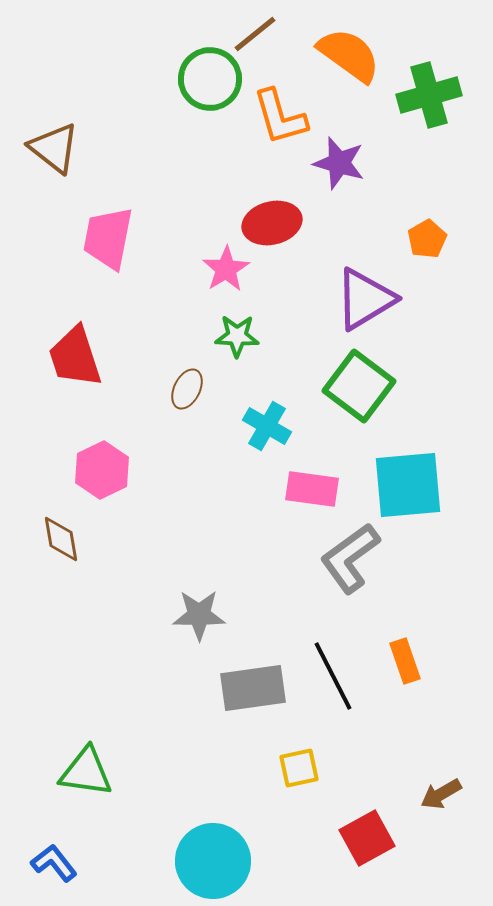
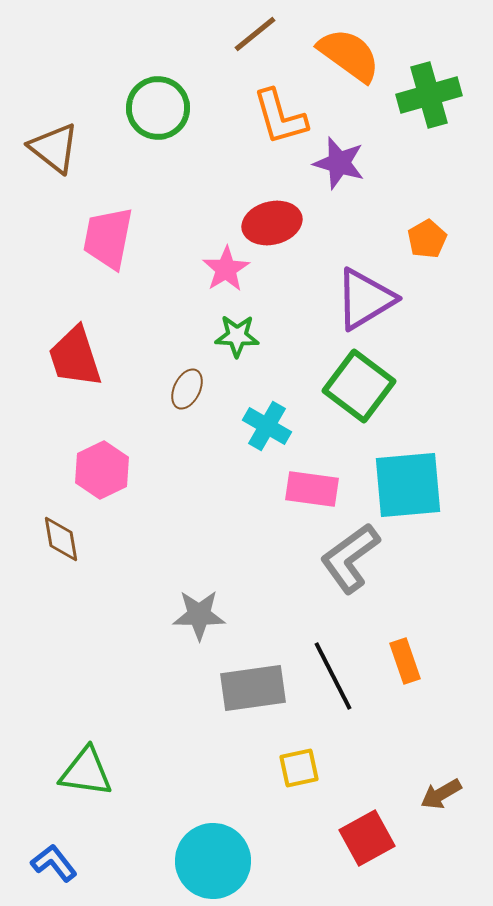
green circle: moved 52 px left, 29 px down
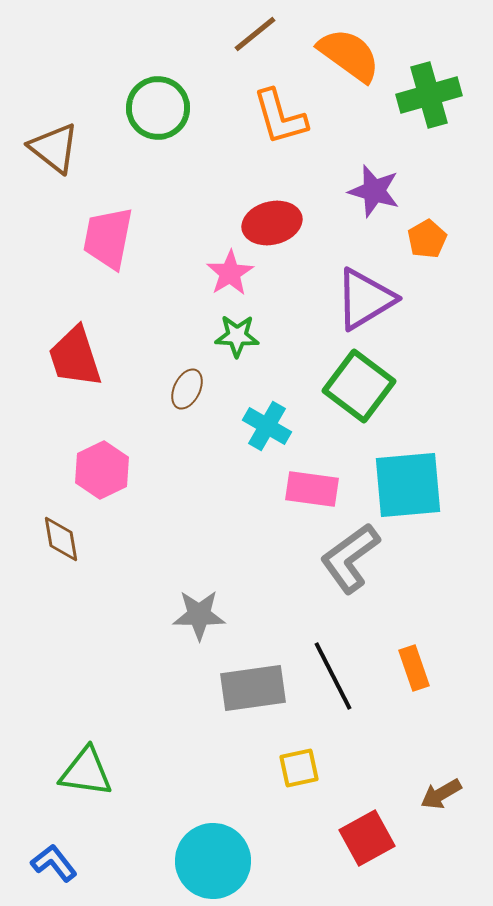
purple star: moved 35 px right, 28 px down
pink star: moved 4 px right, 4 px down
orange rectangle: moved 9 px right, 7 px down
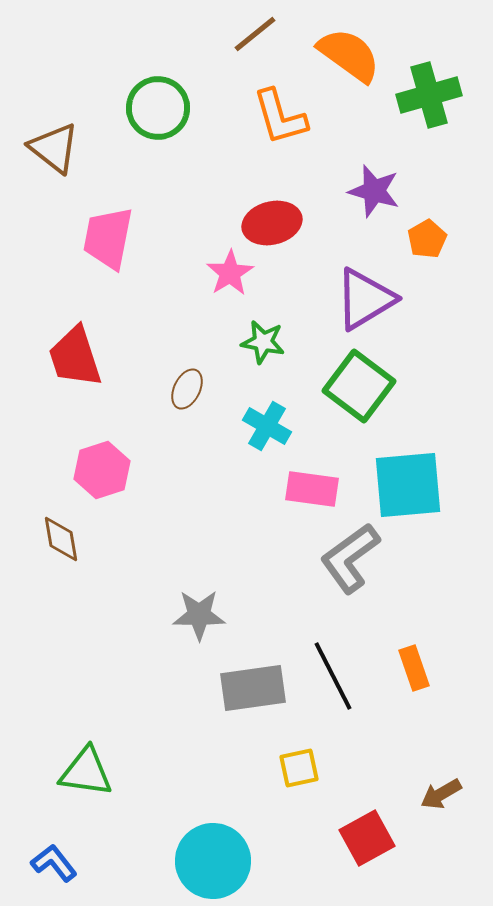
green star: moved 26 px right, 6 px down; rotated 9 degrees clockwise
pink hexagon: rotated 8 degrees clockwise
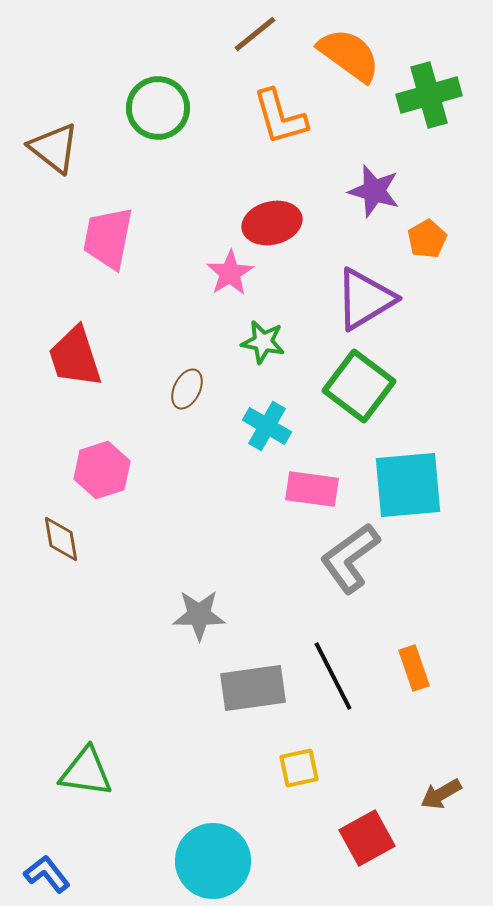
blue L-shape: moved 7 px left, 11 px down
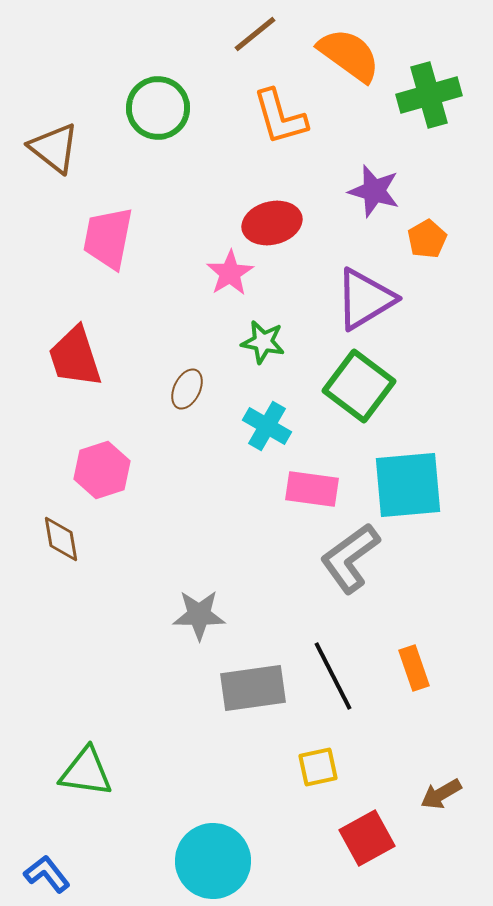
yellow square: moved 19 px right, 1 px up
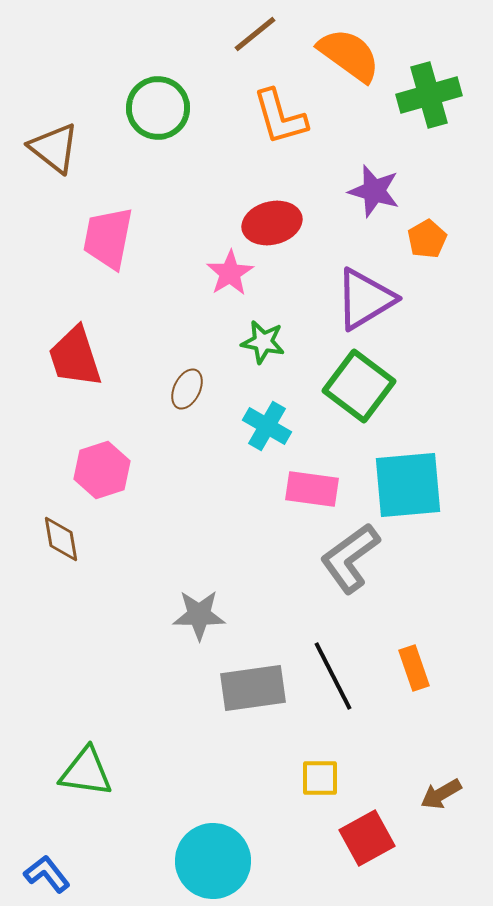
yellow square: moved 2 px right, 11 px down; rotated 12 degrees clockwise
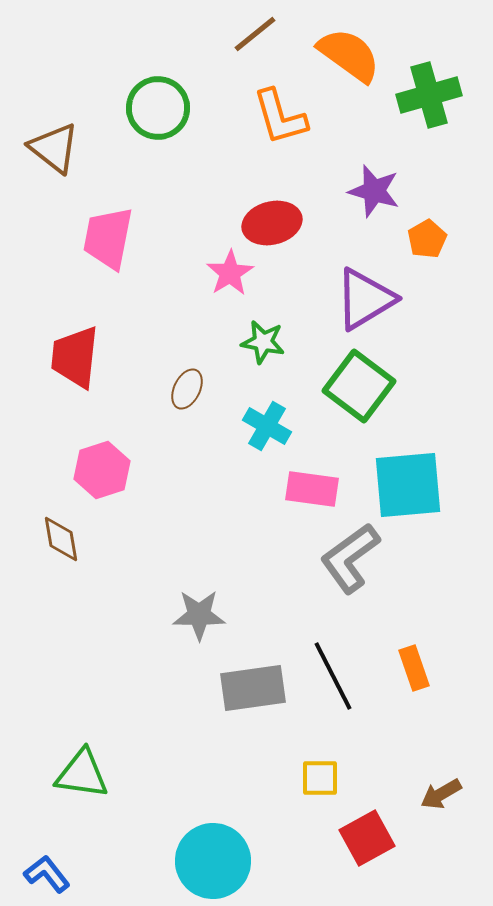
red trapezoid: rotated 24 degrees clockwise
green triangle: moved 4 px left, 2 px down
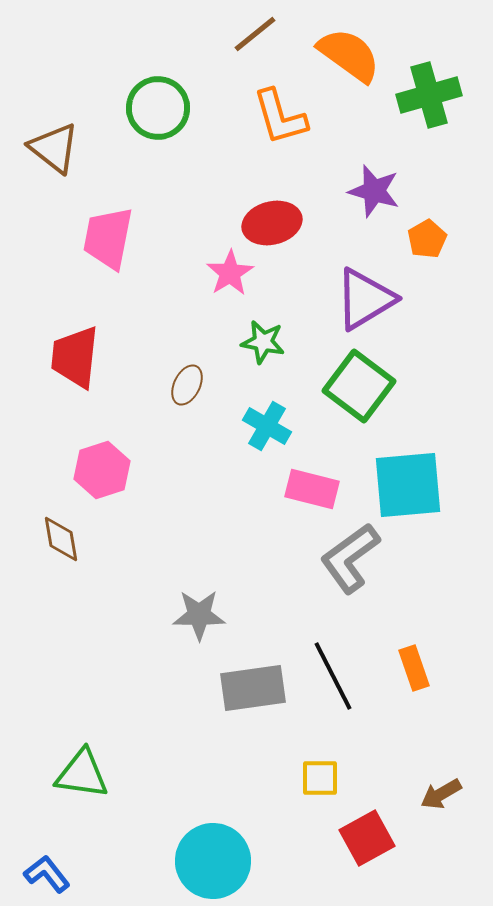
brown ellipse: moved 4 px up
pink rectangle: rotated 6 degrees clockwise
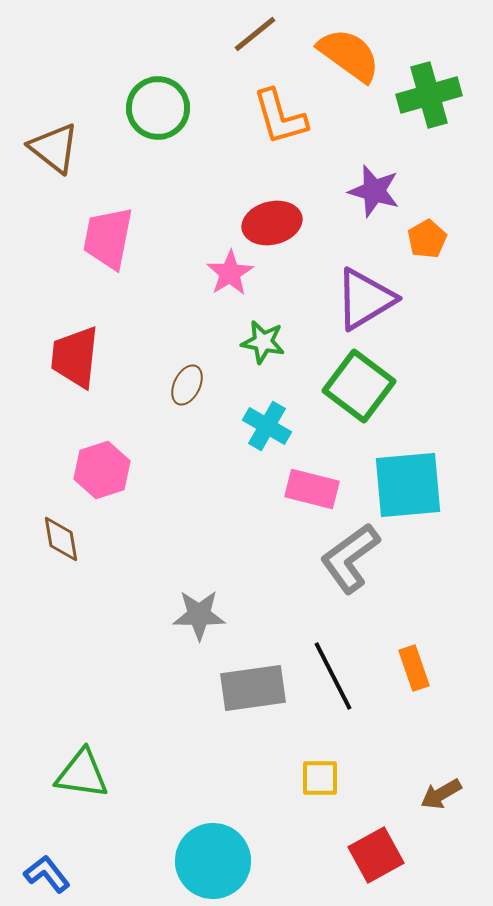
red square: moved 9 px right, 17 px down
